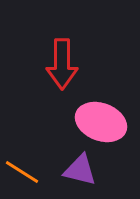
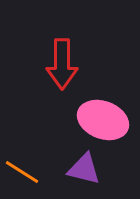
pink ellipse: moved 2 px right, 2 px up
purple triangle: moved 4 px right, 1 px up
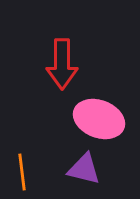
pink ellipse: moved 4 px left, 1 px up
orange line: rotated 51 degrees clockwise
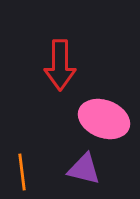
red arrow: moved 2 px left, 1 px down
pink ellipse: moved 5 px right
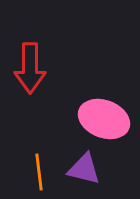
red arrow: moved 30 px left, 3 px down
orange line: moved 17 px right
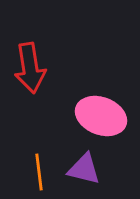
red arrow: rotated 9 degrees counterclockwise
pink ellipse: moved 3 px left, 3 px up
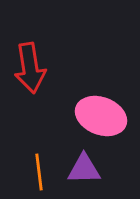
purple triangle: rotated 15 degrees counterclockwise
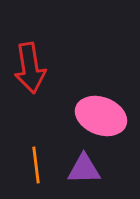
orange line: moved 3 px left, 7 px up
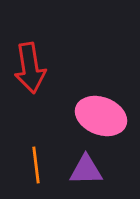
purple triangle: moved 2 px right, 1 px down
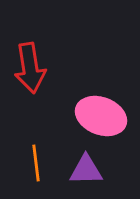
orange line: moved 2 px up
